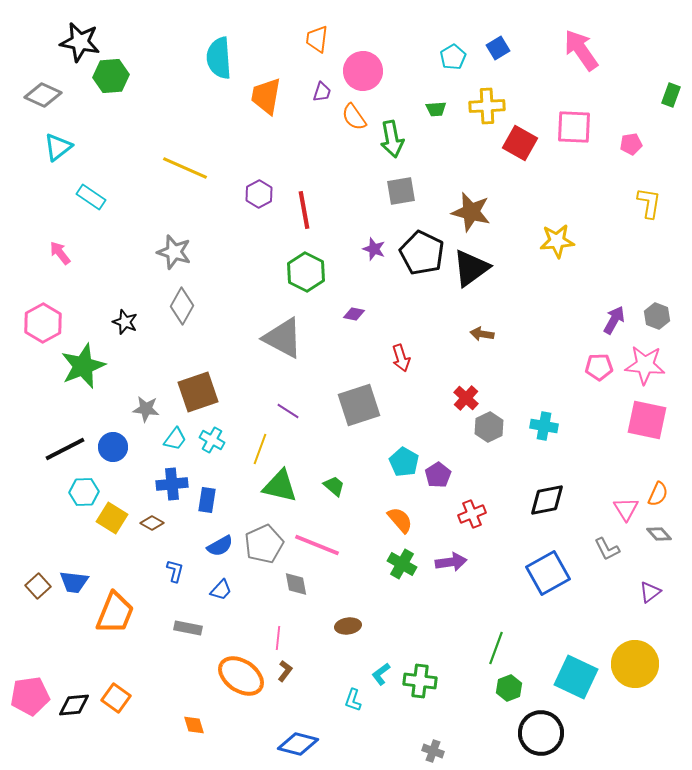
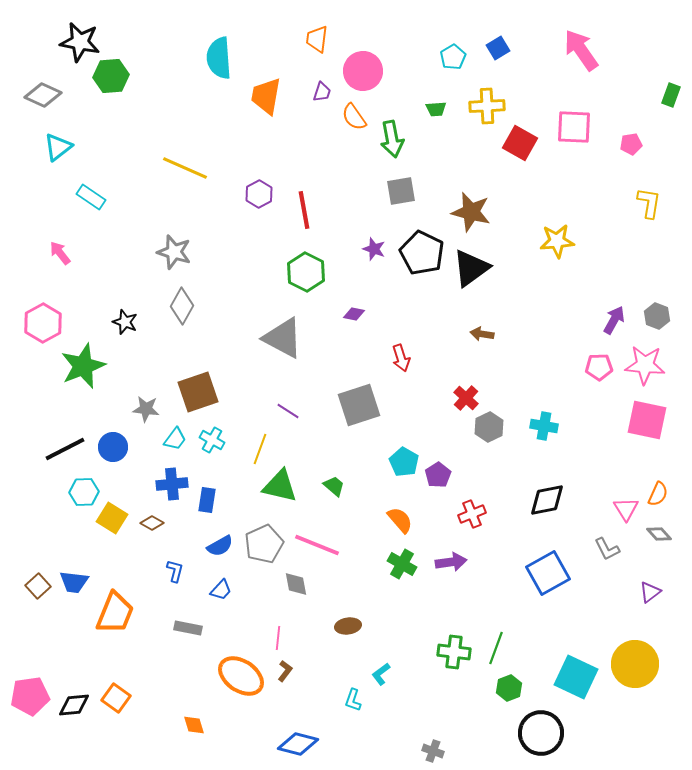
green cross at (420, 681): moved 34 px right, 29 px up
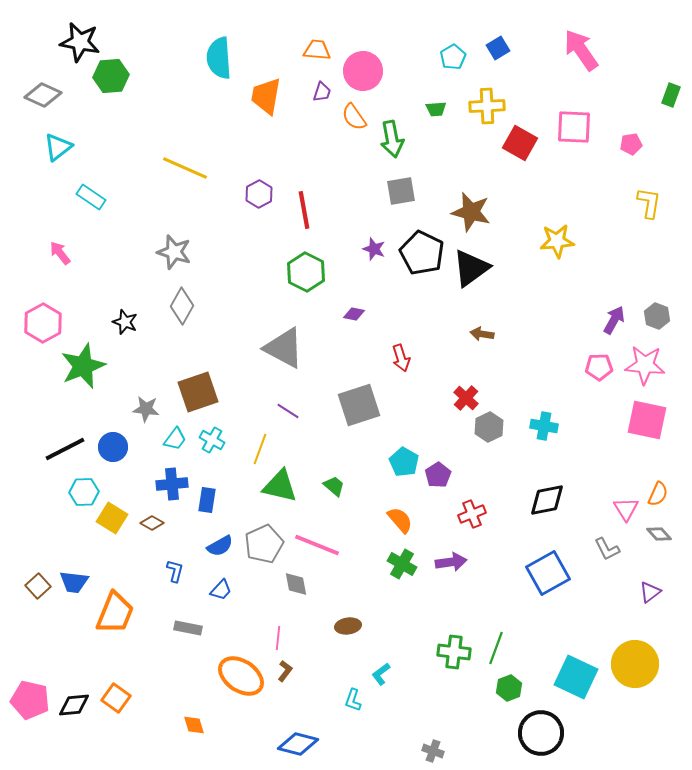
orange trapezoid at (317, 39): moved 11 px down; rotated 88 degrees clockwise
gray triangle at (283, 338): moved 1 px right, 10 px down
pink pentagon at (30, 696): moved 4 px down; rotated 21 degrees clockwise
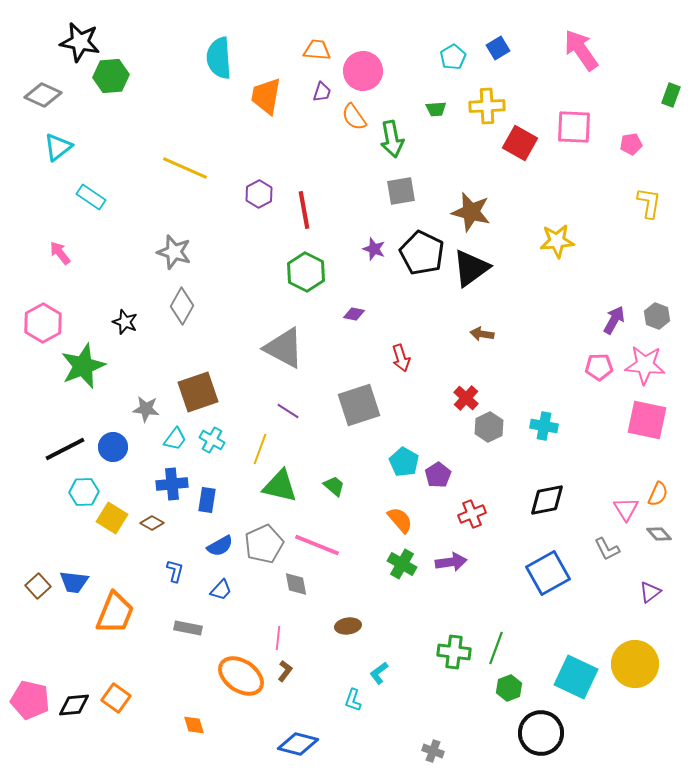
cyan L-shape at (381, 674): moved 2 px left, 1 px up
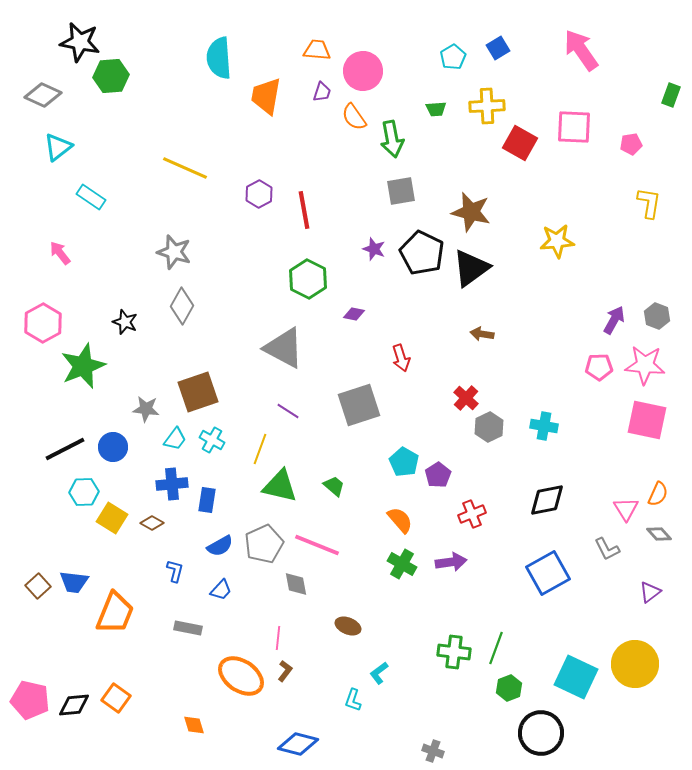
green hexagon at (306, 272): moved 2 px right, 7 px down
brown ellipse at (348, 626): rotated 30 degrees clockwise
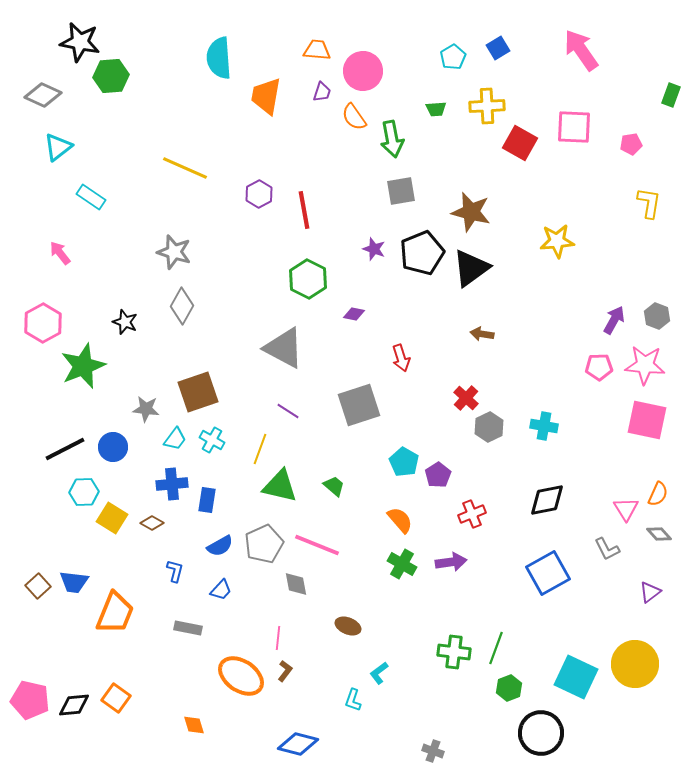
black pentagon at (422, 253): rotated 24 degrees clockwise
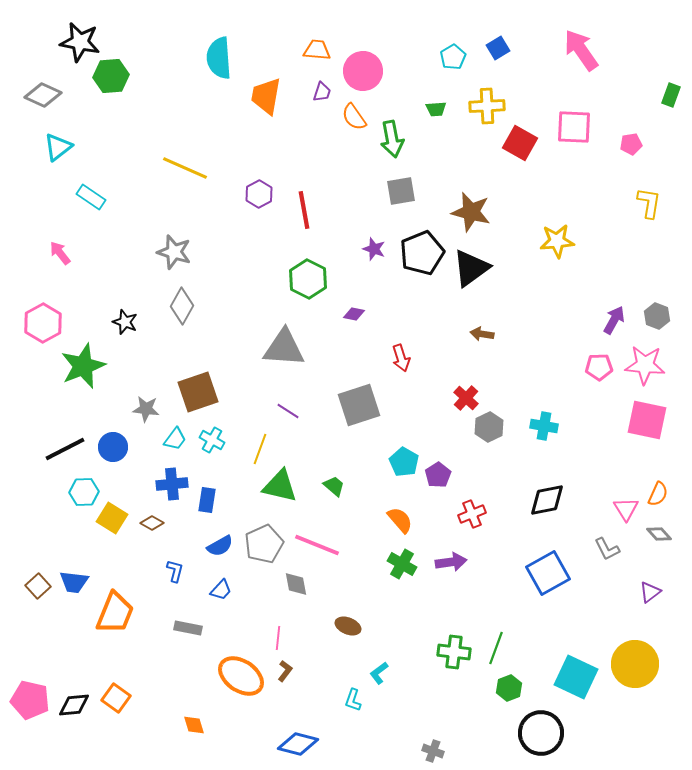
gray triangle at (284, 348): rotated 24 degrees counterclockwise
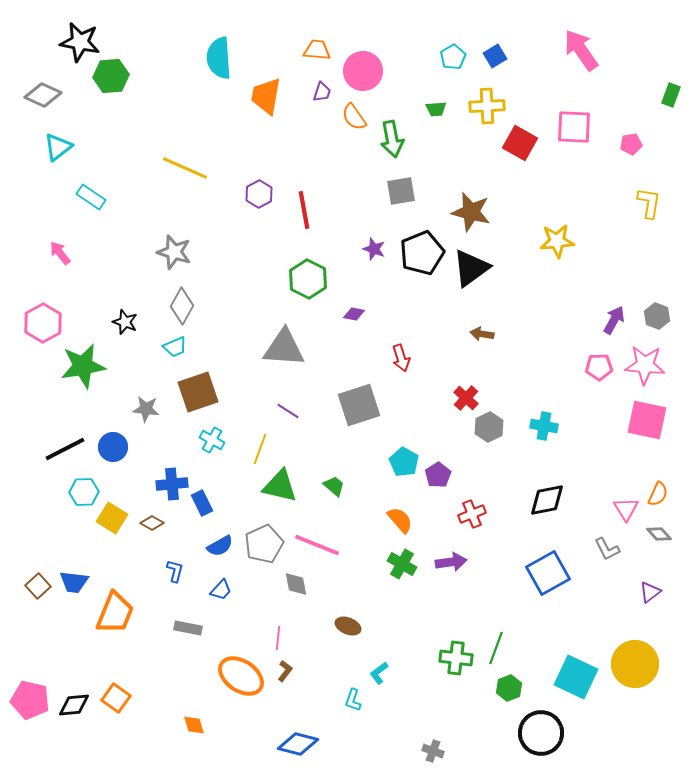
blue square at (498, 48): moved 3 px left, 8 px down
green star at (83, 366): rotated 12 degrees clockwise
cyan trapezoid at (175, 439): moved 92 px up; rotated 30 degrees clockwise
blue rectangle at (207, 500): moved 5 px left, 3 px down; rotated 35 degrees counterclockwise
green cross at (454, 652): moved 2 px right, 6 px down
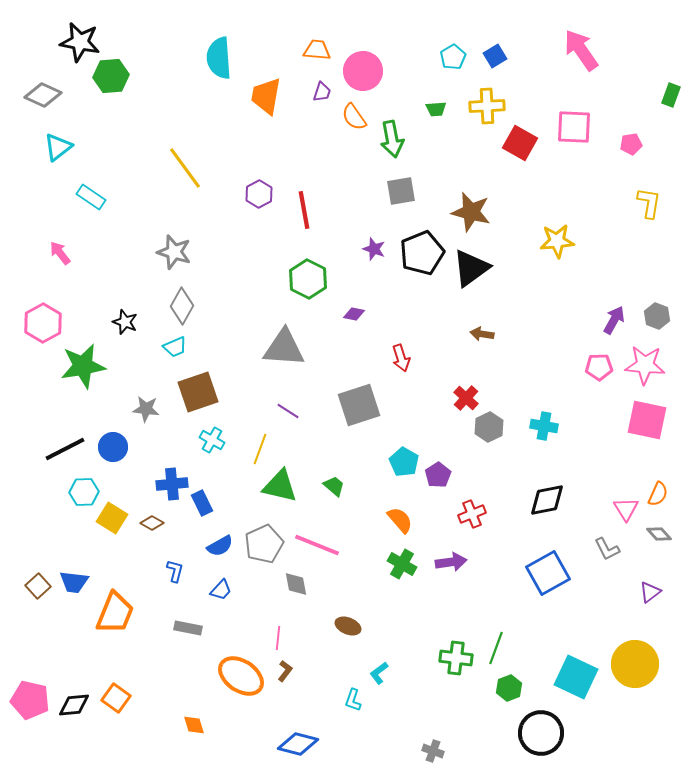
yellow line at (185, 168): rotated 30 degrees clockwise
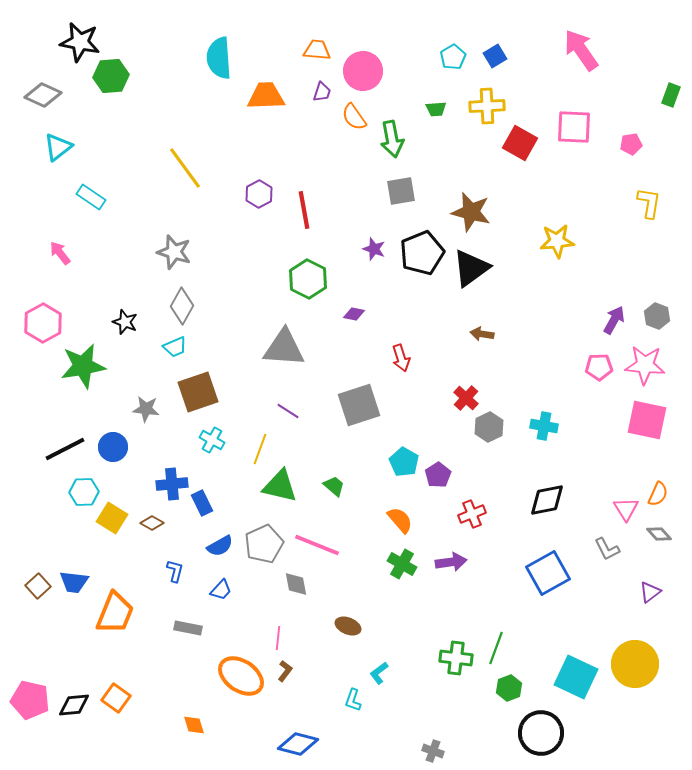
orange trapezoid at (266, 96): rotated 78 degrees clockwise
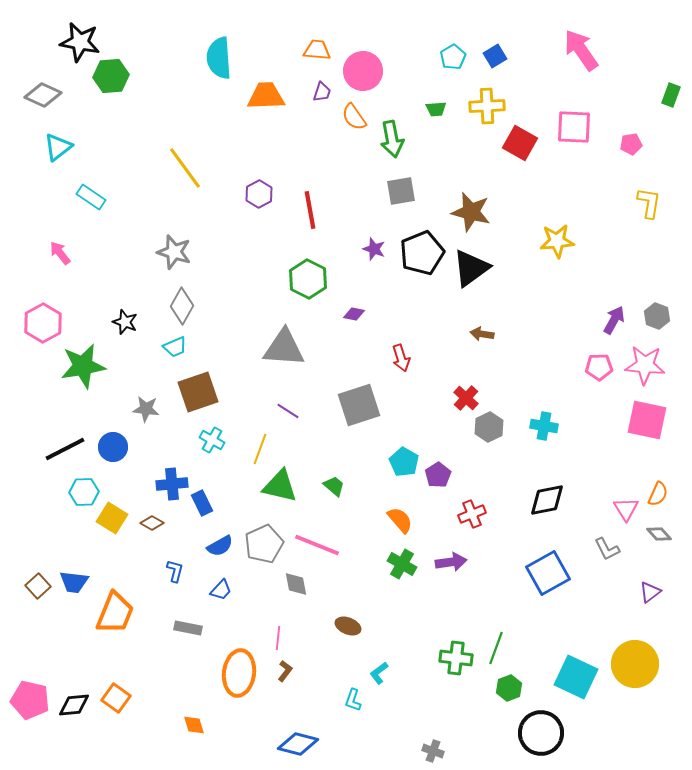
red line at (304, 210): moved 6 px right
orange ellipse at (241, 676): moved 2 px left, 3 px up; rotated 63 degrees clockwise
